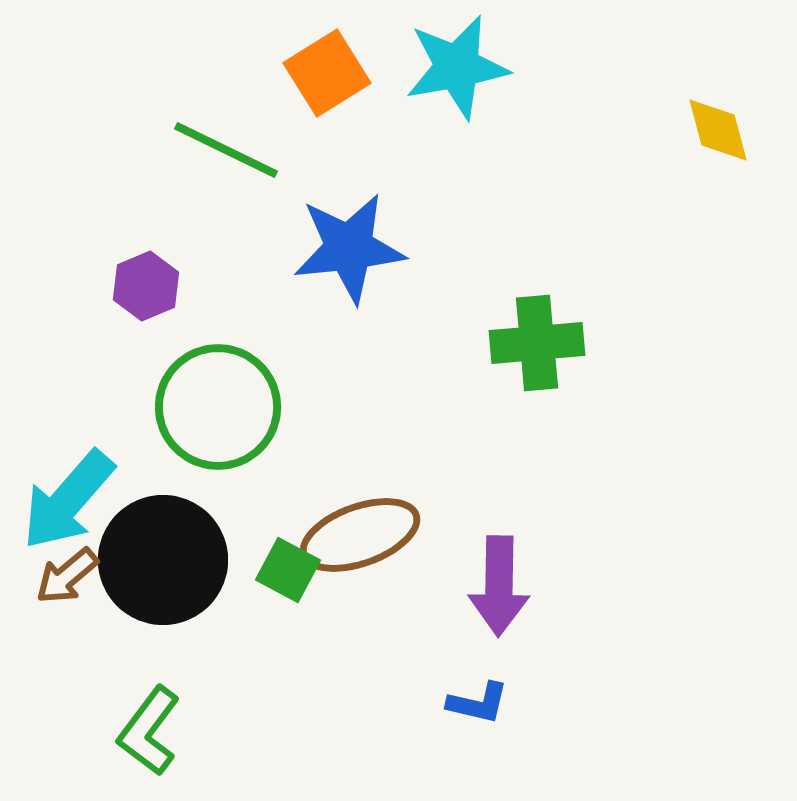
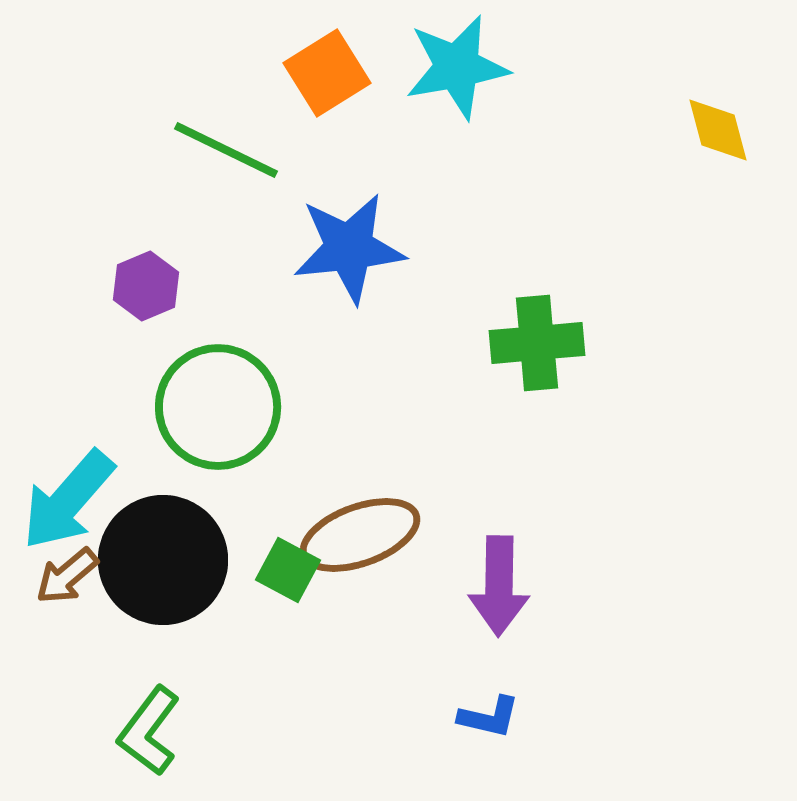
blue L-shape: moved 11 px right, 14 px down
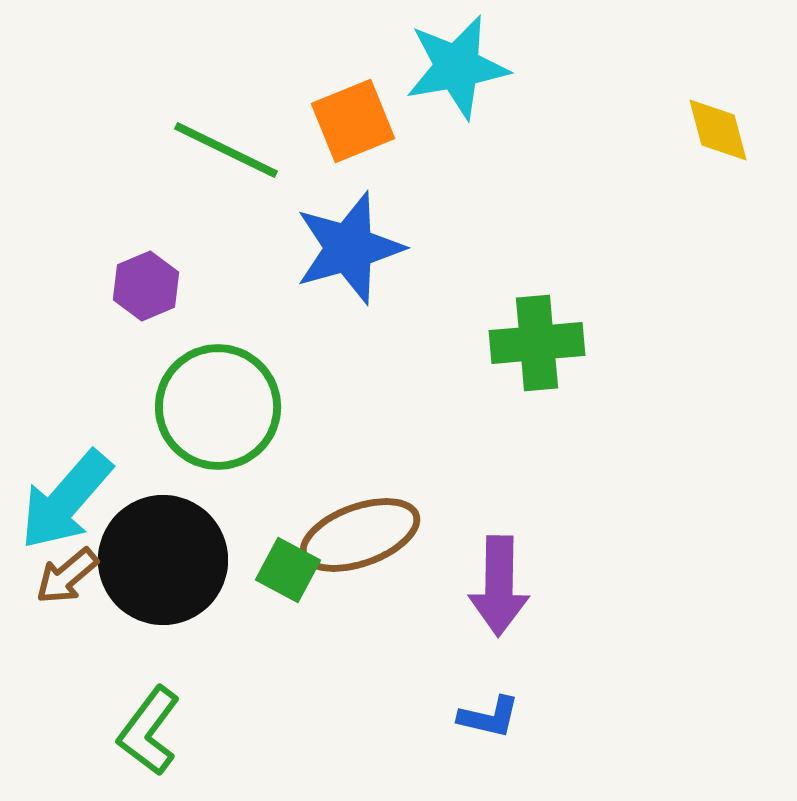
orange square: moved 26 px right, 48 px down; rotated 10 degrees clockwise
blue star: rotated 10 degrees counterclockwise
cyan arrow: moved 2 px left
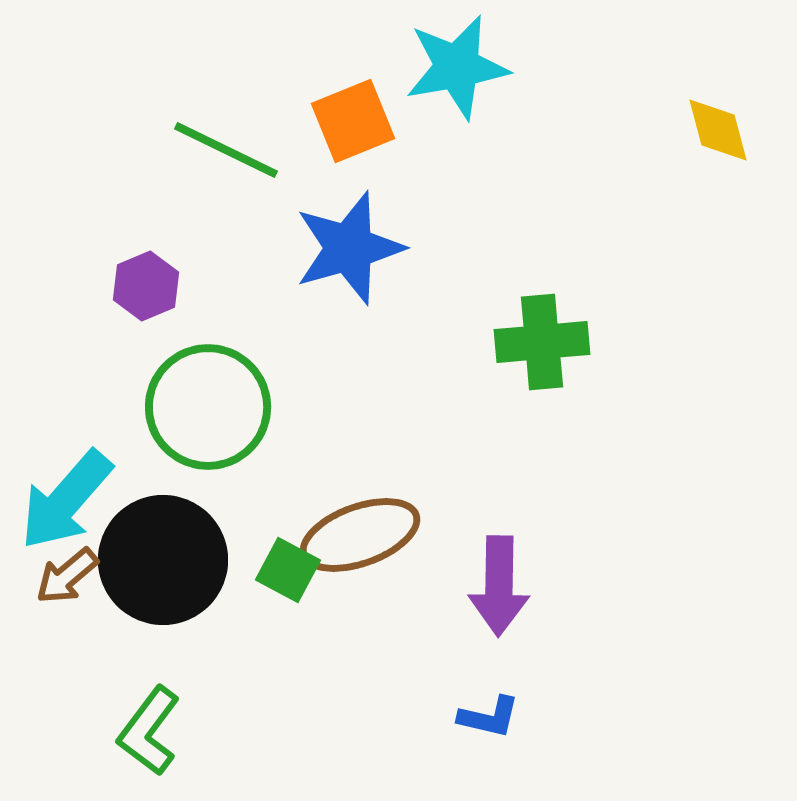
green cross: moved 5 px right, 1 px up
green circle: moved 10 px left
